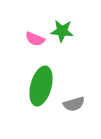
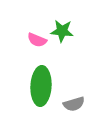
pink semicircle: moved 2 px right, 1 px down
green ellipse: rotated 12 degrees counterclockwise
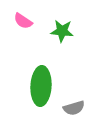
pink semicircle: moved 14 px left, 19 px up; rotated 12 degrees clockwise
gray semicircle: moved 4 px down
